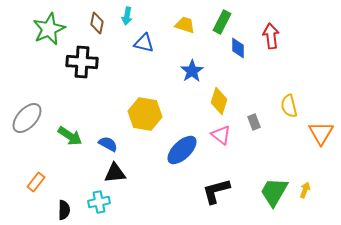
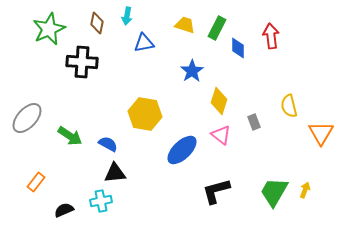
green rectangle: moved 5 px left, 6 px down
blue triangle: rotated 25 degrees counterclockwise
cyan cross: moved 2 px right, 1 px up
black semicircle: rotated 114 degrees counterclockwise
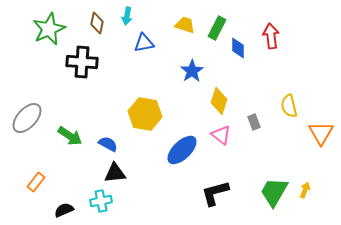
black L-shape: moved 1 px left, 2 px down
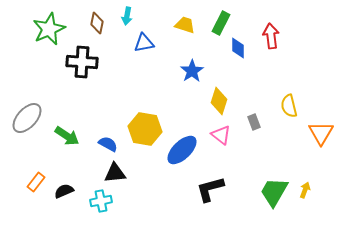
green rectangle: moved 4 px right, 5 px up
yellow hexagon: moved 15 px down
green arrow: moved 3 px left
black L-shape: moved 5 px left, 4 px up
black semicircle: moved 19 px up
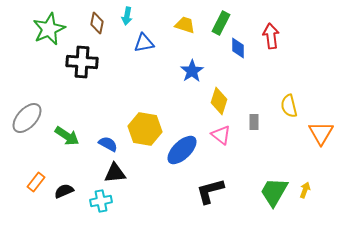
gray rectangle: rotated 21 degrees clockwise
black L-shape: moved 2 px down
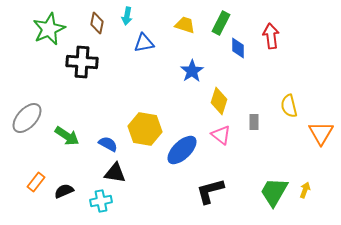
black triangle: rotated 15 degrees clockwise
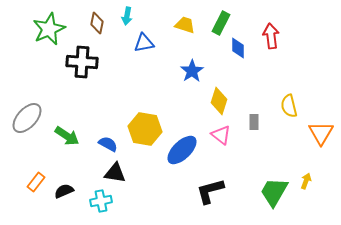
yellow arrow: moved 1 px right, 9 px up
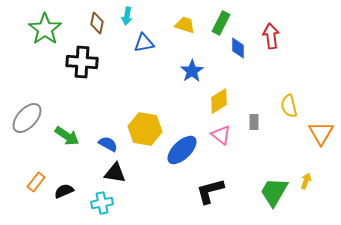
green star: moved 4 px left; rotated 12 degrees counterclockwise
yellow diamond: rotated 40 degrees clockwise
cyan cross: moved 1 px right, 2 px down
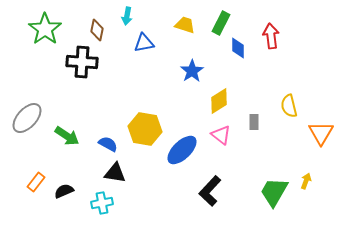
brown diamond: moved 7 px down
black L-shape: rotated 32 degrees counterclockwise
